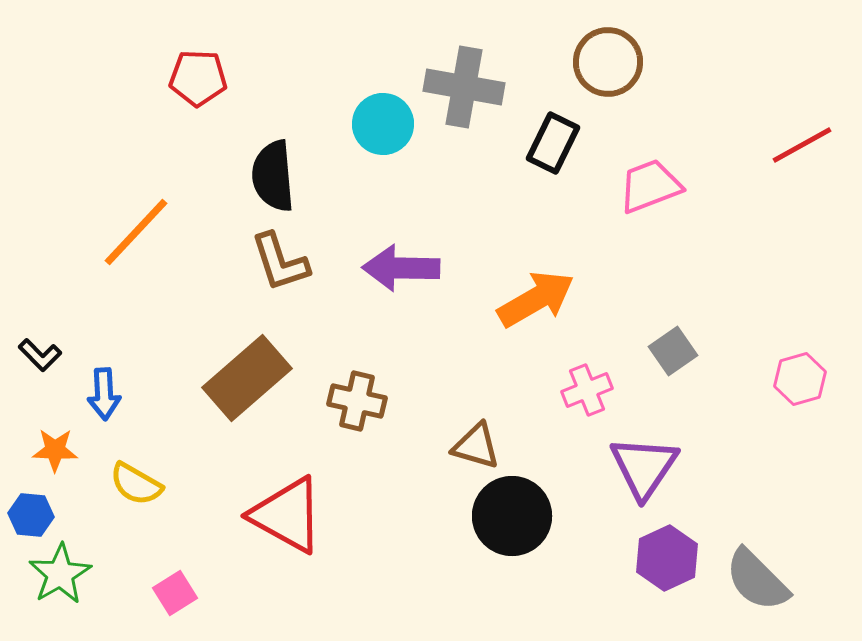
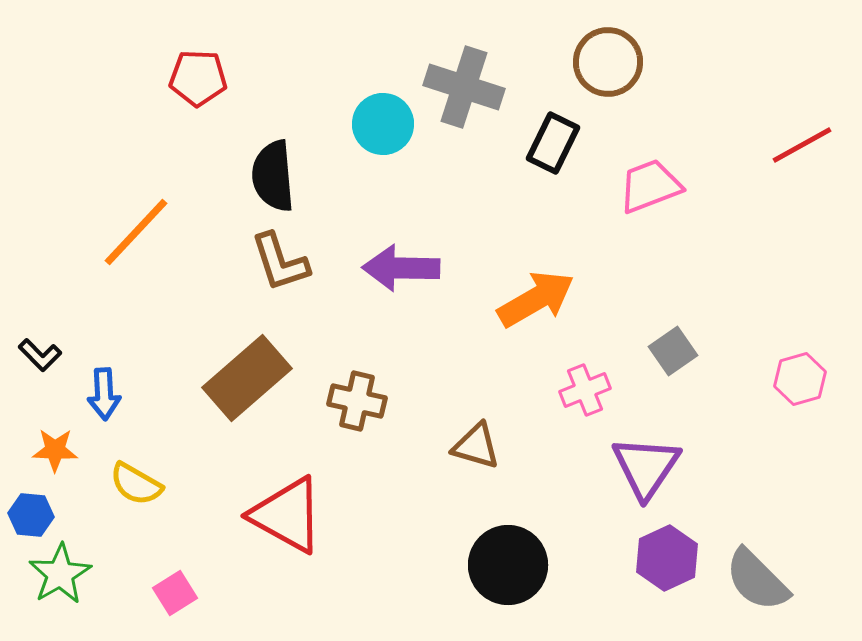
gray cross: rotated 8 degrees clockwise
pink cross: moved 2 px left
purple triangle: moved 2 px right
black circle: moved 4 px left, 49 px down
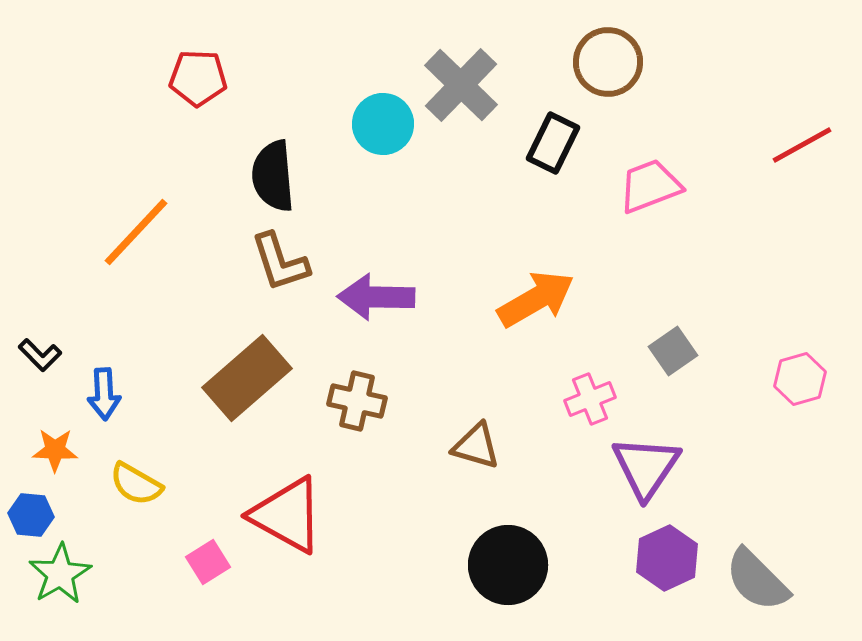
gray cross: moved 3 px left, 2 px up; rotated 26 degrees clockwise
purple arrow: moved 25 px left, 29 px down
pink cross: moved 5 px right, 9 px down
pink square: moved 33 px right, 31 px up
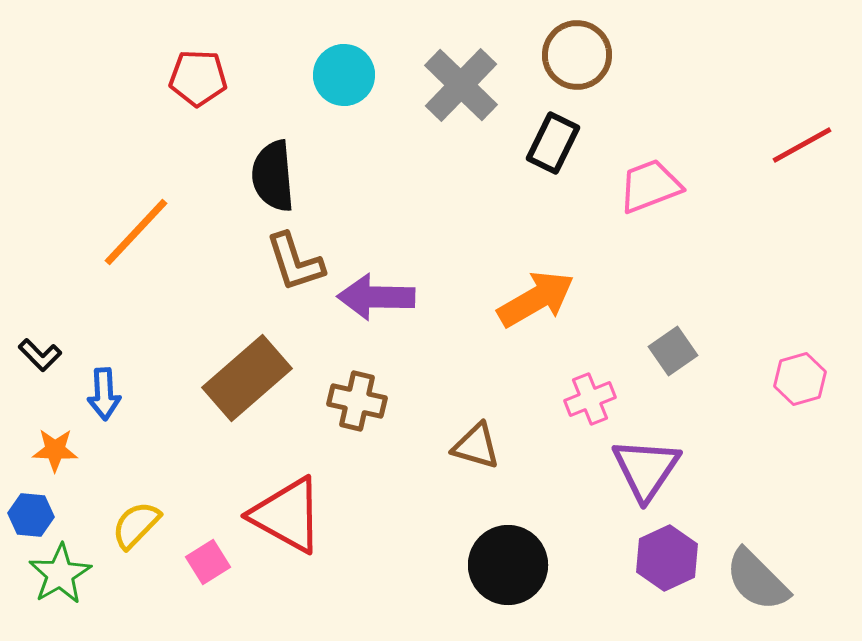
brown circle: moved 31 px left, 7 px up
cyan circle: moved 39 px left, 49 px up
brown L-shape: moved 15 px right
purple triangle: moved 2 px down
yellow semicircle: moved 41 px down; rotated 104 degrees clockwise
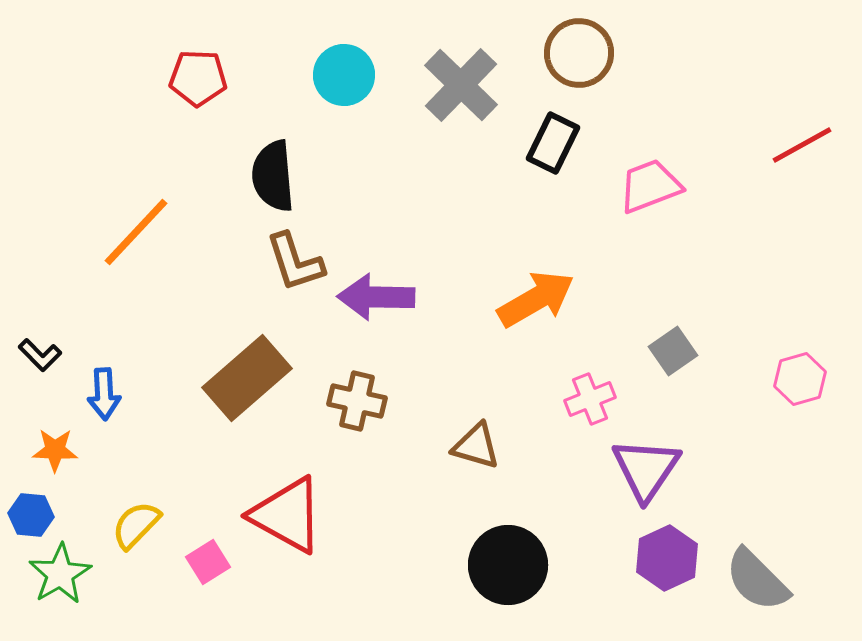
brown circle: moved 2 px right, 2 px up
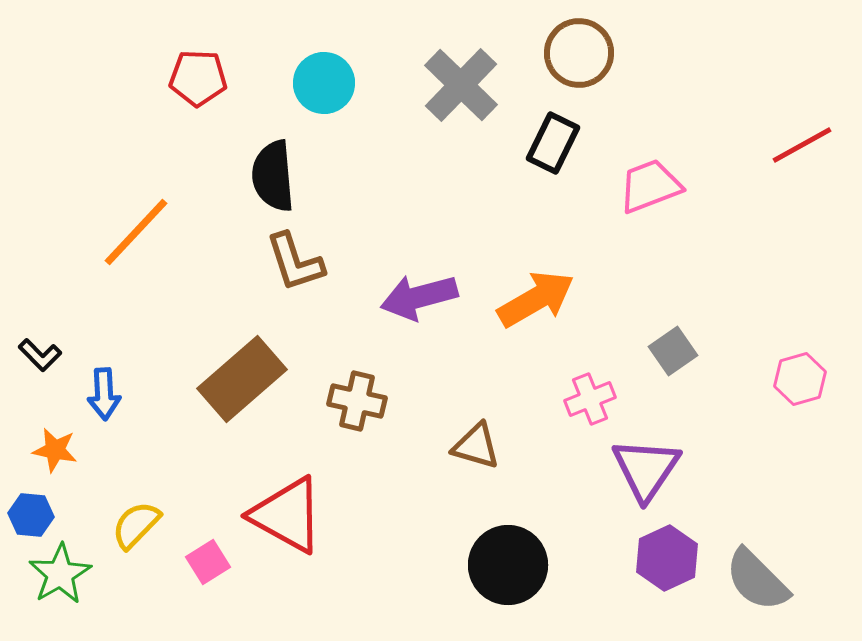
cyan circle: moved 20 px left, 8 px down
purple arrow: moved 43 px right; rotated 16 degrees counterclockwise
brown rectangle: moved 5 px left, 1 px down
orange star: rotated 9 degrees clockwise
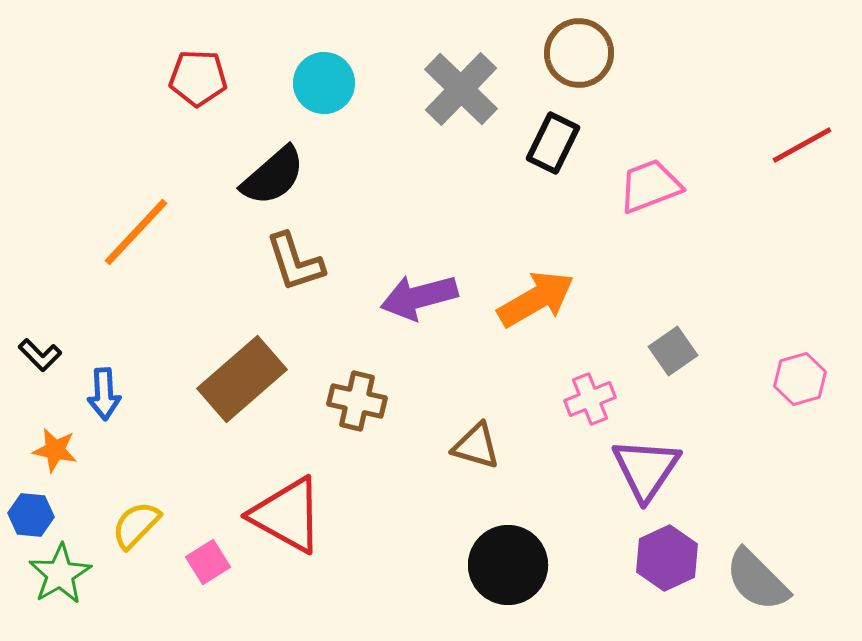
gray cross: moved 4 px down
black semicircle: rotated 126 degrees counterclockwise
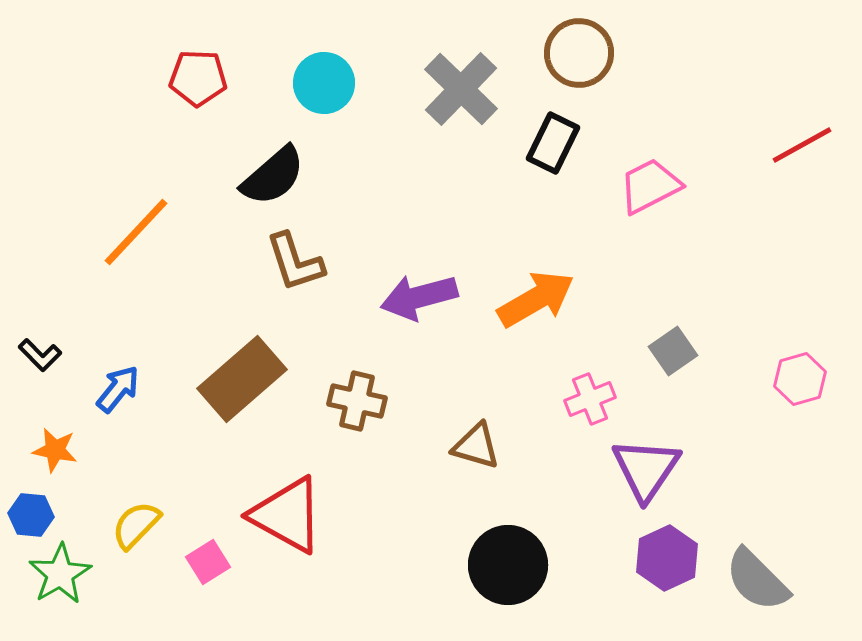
pink trapezoid: rotated 6 degrees counterclockwise
blue arrow: moved 14 px right, 5 px up; rotated 138 degrees counterclockwise
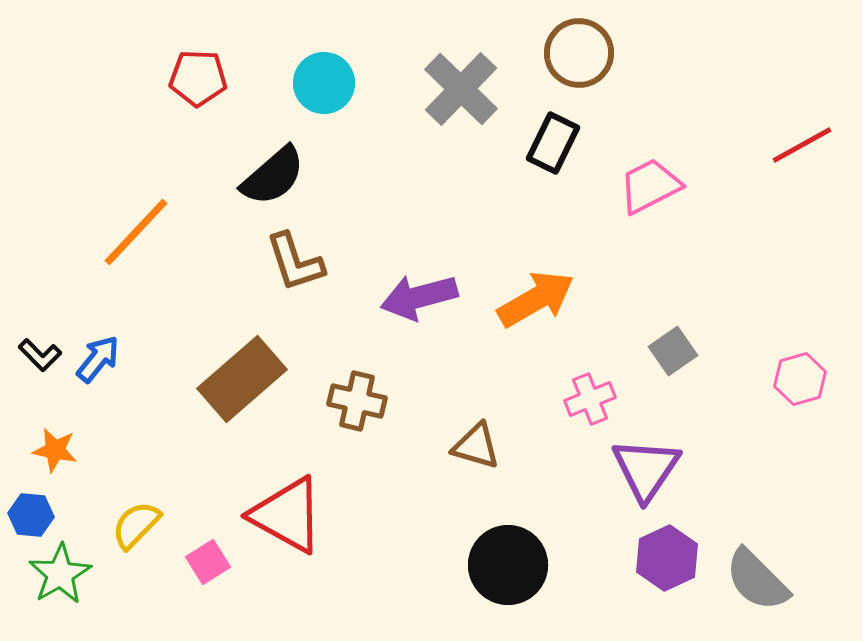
blue arrow: moved 20 px left, 30 px up
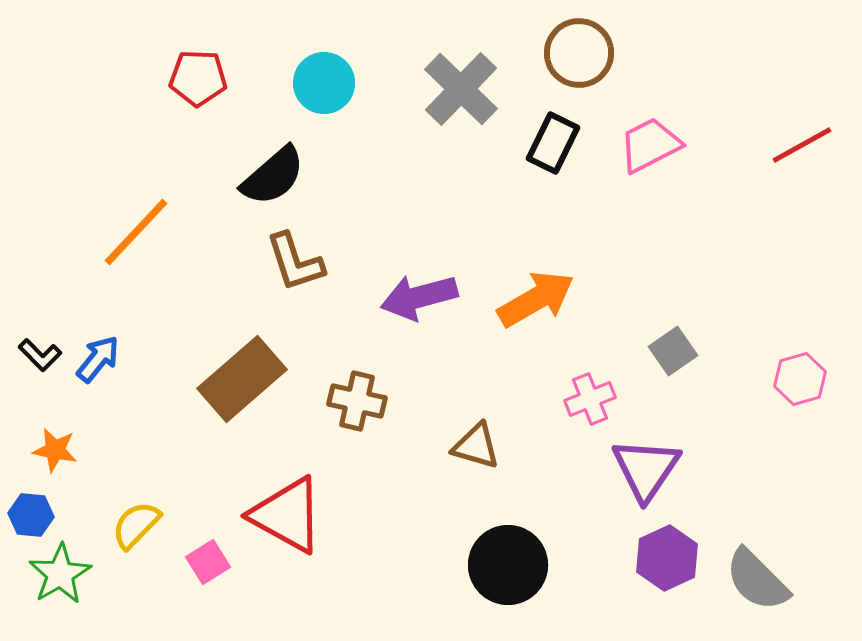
pink trapezoid: moved 41 px up
